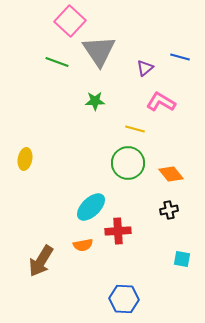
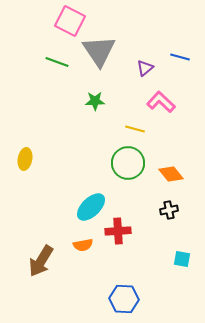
pink square: rotated 16 degrees counterclockwise
pink L-shape: rotated 12 degrees clockwise
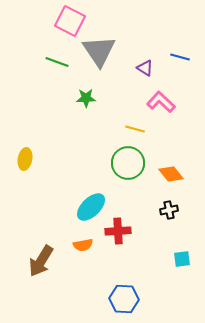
purple triangle: rotated 48 degrees counterclockwise
green star: moved 9 px left, 3 px up
cyan square: rotated 18 degrees counterclockwise
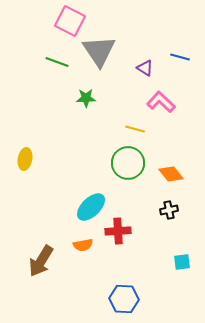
cyan square: moved 3 px down
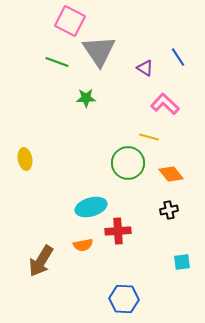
blue line: moved 2 px left; rotated 42 degrees clockwise
pink L-shape: moved 4 px right, 2 px down
yellow line: moved 14 px right, 8 px down
yellow ellipse: rotated 20 degrees counterclockwise
cyan ellipse: rotated 28 degrees clockwise
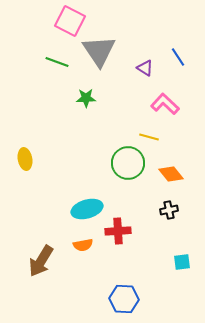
cyan ellipse: moved 4 px left, 2 px down
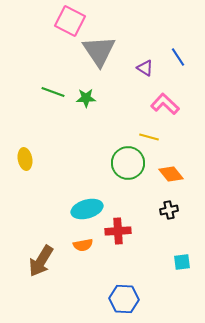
green line: moved 4 px left, 30 px down
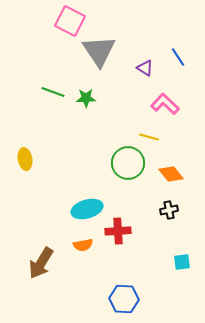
brown arrow: moved 2 px down
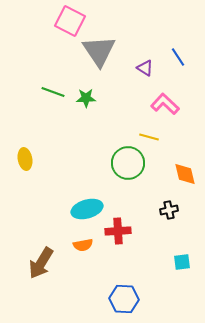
orange diamond: moved 14 px right; rotated 25 degrees clockwise
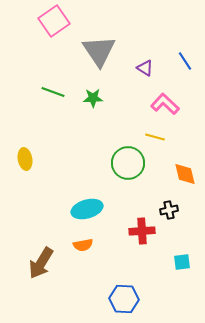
pink square: moved 16 px left; rotated 28 degrees clockwise
blue line: moved 7 px right, 4 px down
green star: moved 7 px right
yellow line: moved 6 px right
red cross: moved 24 px right
